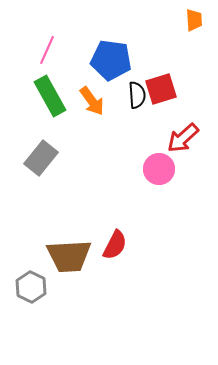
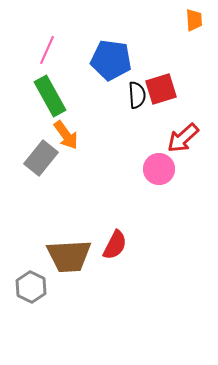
orange arrow: moved 26 px left, 34 px down
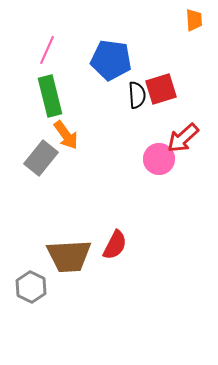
green rectangle: rotated 15 degrees clockwise
pink circle: moved 10 px up
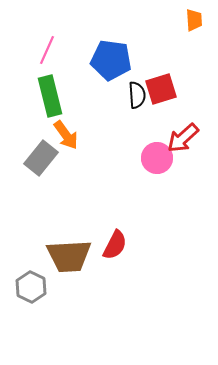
pink circle: moved 2 px left, 1 px up
